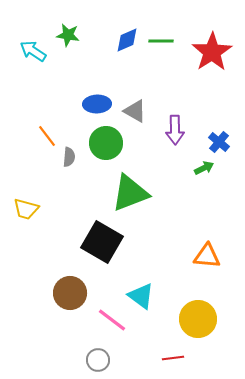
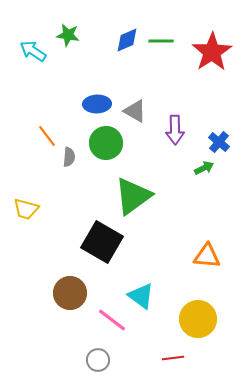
green triangle: moved 3 px right, 3 px down; rotated 15 degrees counterclockwise
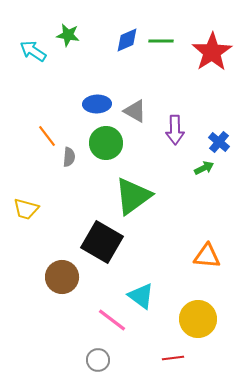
brown circle: moved 8 px left, 16 px up
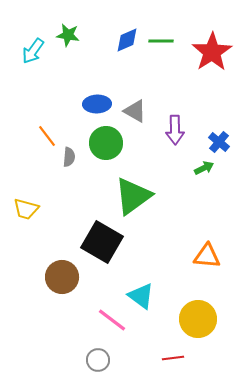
cyan arrow: rotated 88 degrees counterclockwise
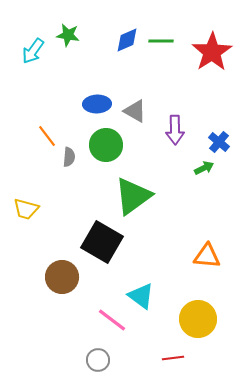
green circle: moved 2 px down
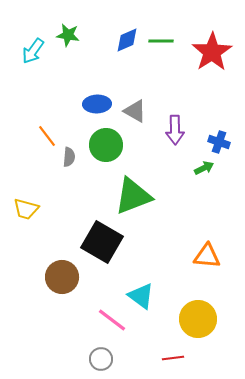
blue cross: rotated 20 degrees counterclockwise
green triangle: rotated 15 degrees clockwise
gray circle: moved 3 px right, 1 px up
